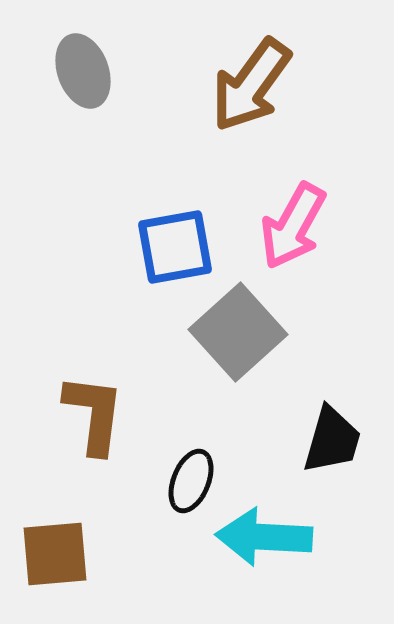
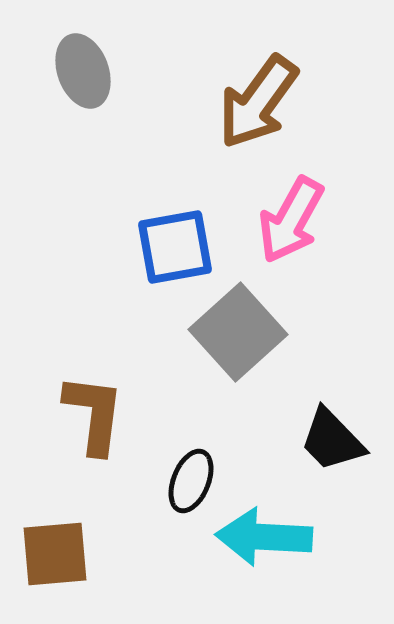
brown arrow: moved 7 px right, 17 px down
pink arrow: moved 2 px left, 6 px up
black trapezoid: rotated 120 degrees clockwise
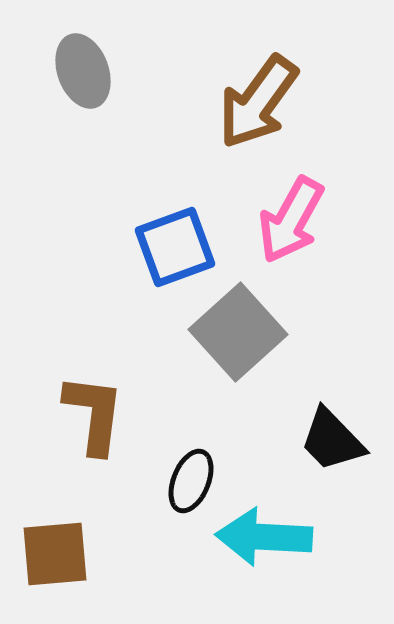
blue square: rotated 10 degrees counterclockwise
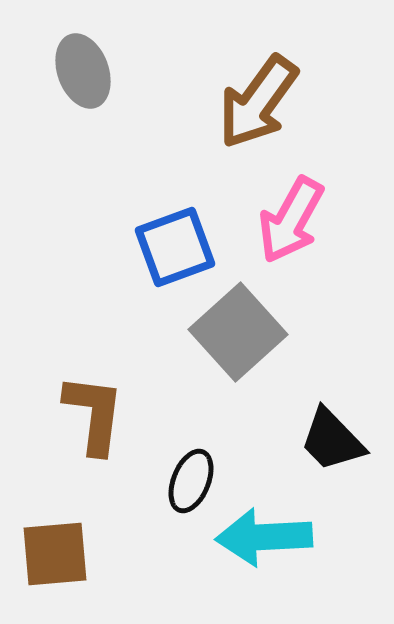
cyan arrow: rotated 6 degrees counterclockwise
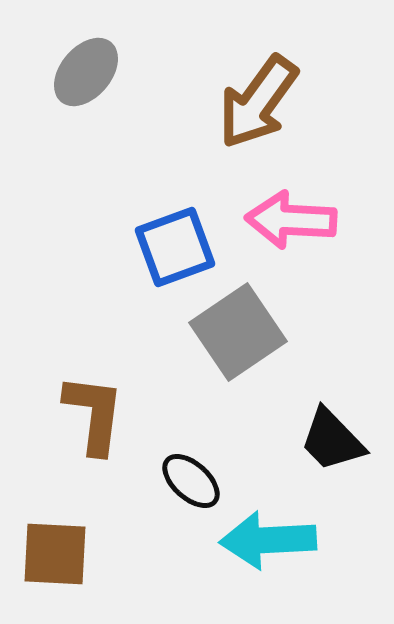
gray ellipse: moved 3 px right, 1 px down; rotated 60 degrees clockwise
pink arrow: rotated 64 degrees clockwise
gray square: rotated 8 degrees clockwise
black ellipse: rotated 70 degrees counterclockwise
cyan arrow: moved 4 px right, 3 px down
brown square: rotated 8 degrees clockwise
